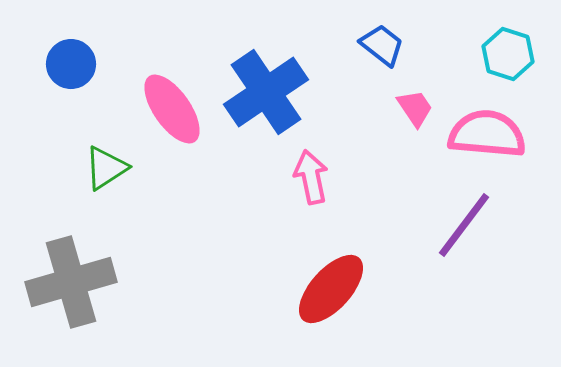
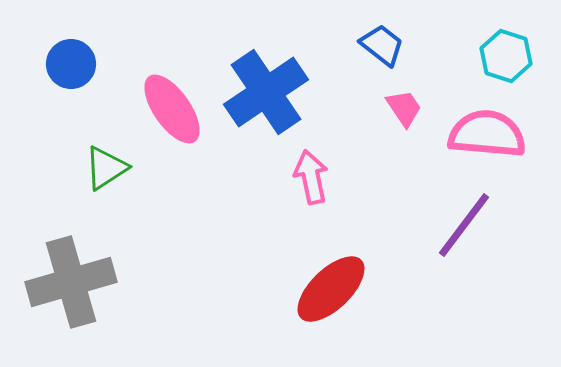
cyan hexagon: moved 2 px left, 2 px down
pink trapezoid: moved 11 px left
red ellipse: rotated 4 degrees clockwise
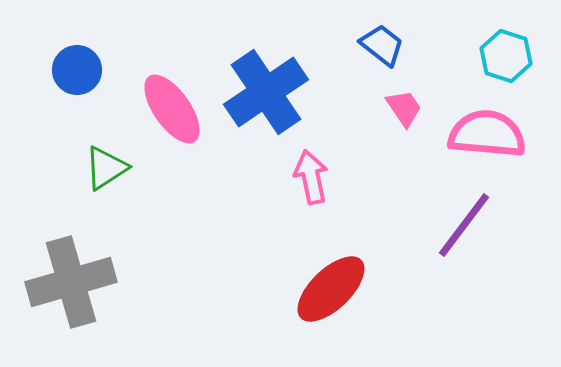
blue circle: moved 6 px right, 6 px down
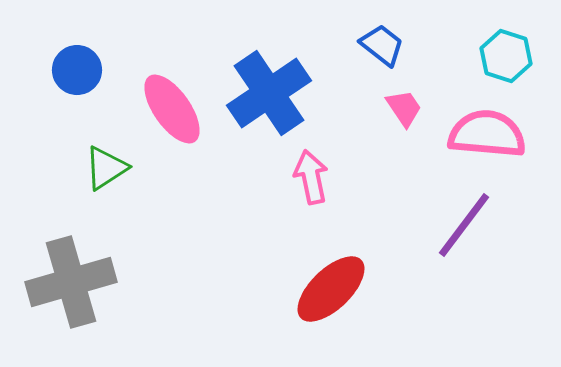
blue cross: moved 3 px right, 1 px down
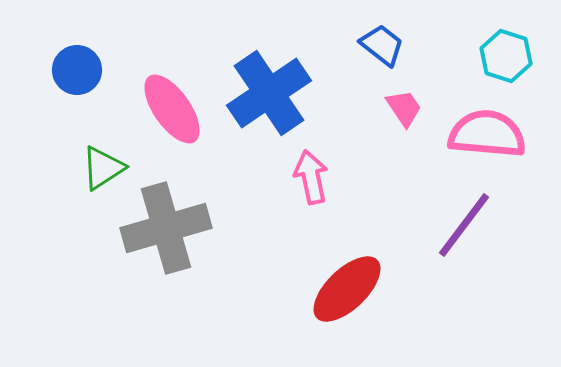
green triangle: moved 3 px left
gray cross: moved 95 px right, 54 px up
red ellipse: moved 16 px right
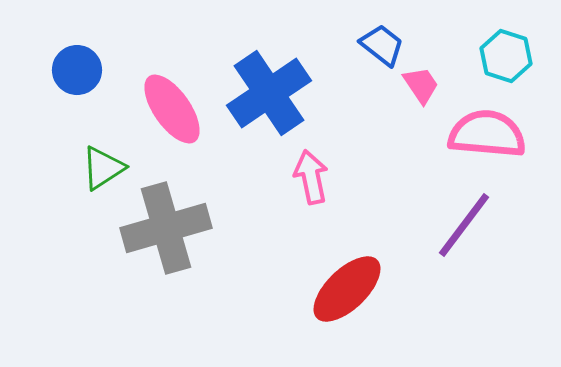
pink trapezoid: moved 17 px right, 23 px up
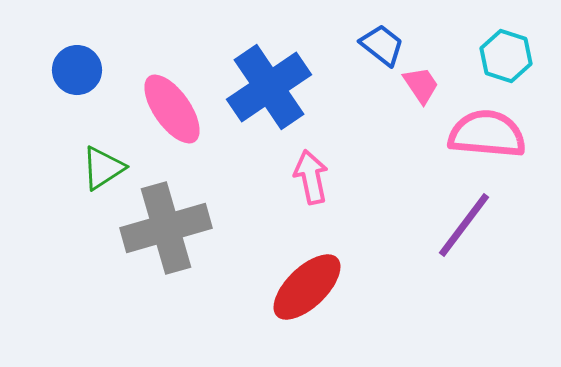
blue cross: moved 6 px up
red ellipse: moved 40 px left, 2 px up
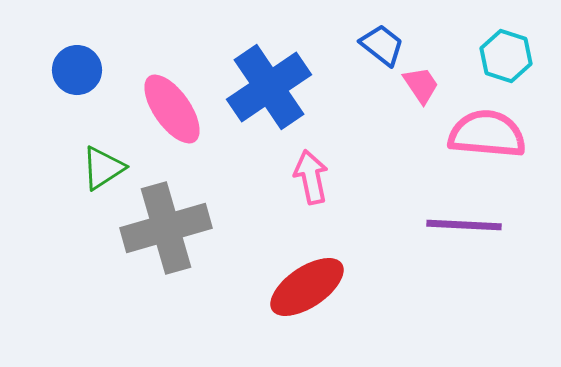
purple line: rotated 56 degrees clockwise
red ellipse: rotated 10 degrees clockwise
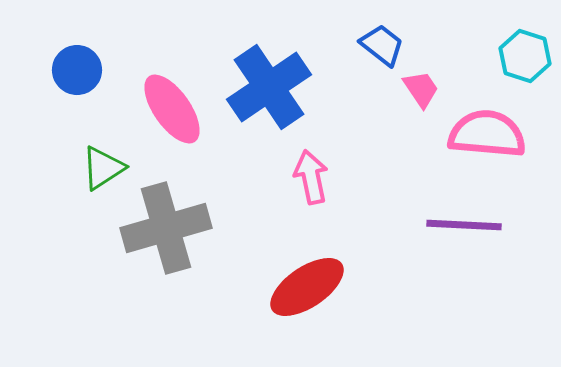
cyan hexagon: moved 19 px right
pink trapezoid: moved 4 px down
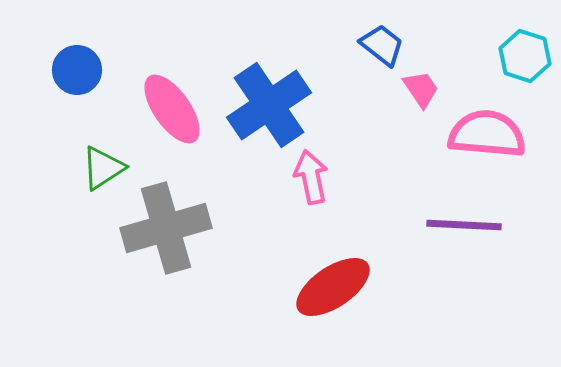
blue cross: moved 18 px down
red ellipse: moved 26 px right
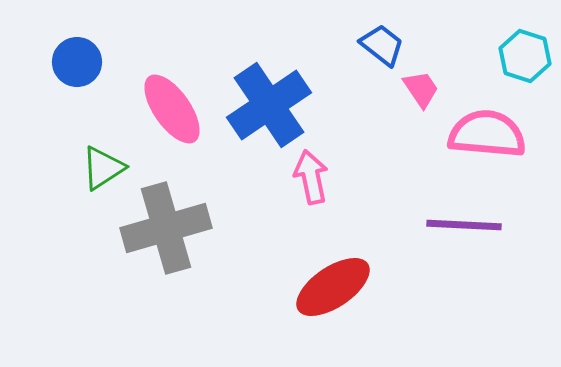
blue circle: moved 8 px up
